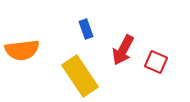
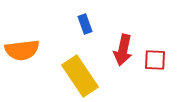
blue rectangle: moved 1 px left, 5 px up
red arrow: rotated 16 degrees counterclockwise
red square: moved 1 px left, 2 px up; rotated 20 degrees counterclockwise
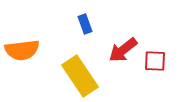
red arrow: rotated 40 degrees clockwise
red square: moved 1 px down
